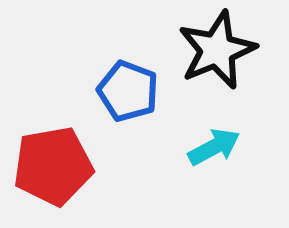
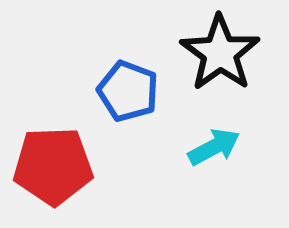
black star: moved 3 px right, 3 px down; rotated 14 degrees counterclockwise
red pentagon: rotated 8 degrees clockwise
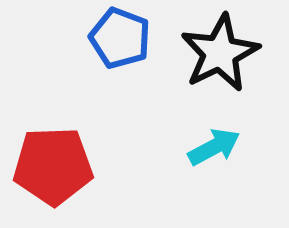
black star: rotated 10 degrees clockwise
blue pentagon: moved 8 px left, 53 px up
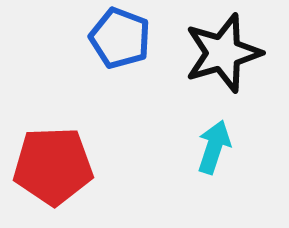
black star: moved 3 px right; rotated 10 degrees clockwise
cyan arrow: rotated 44 degrees counterclockwise
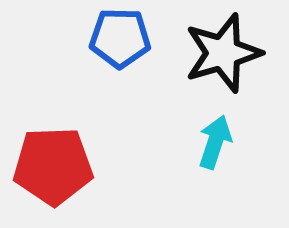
blue pentagon: rotated 20 degrees counterclockwise
cyan arrow: moved 1 px right, 5 px up
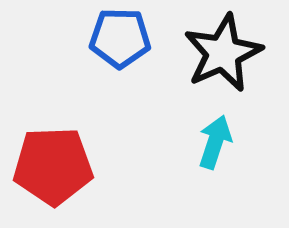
black star: rotated 8 degrees counterclockwise
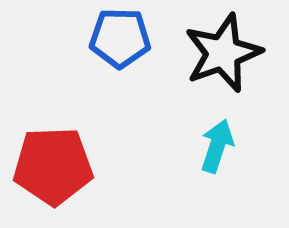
black star: rotated 4 degrees clockwise
cyan arrow: moved 2 px right, 4 px down
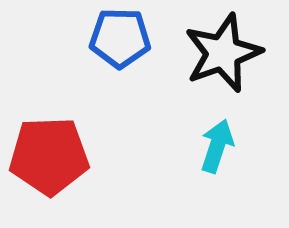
red pentagon: moved 4 px left, 10 px up
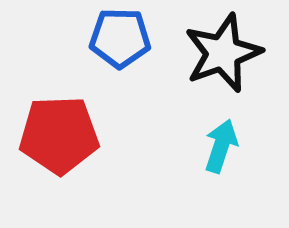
cyan arrow: moved 4 px right
red pentagon: moved 10 px right, 21 px up
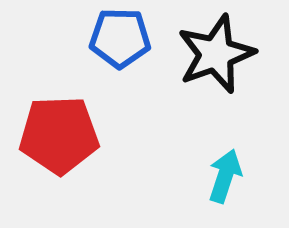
black star: moved 7 px left, 1 px down
cyan arrow: moved 4 px right, 30 px down
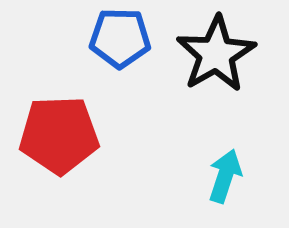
black star: rotated 10 degrees counterclockwise
